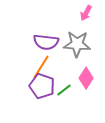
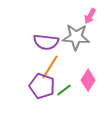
pink arrow: moved 4 px right, 3 px down
gray star: moved 1 px left, 7 px up
orange line: moved 9 px right
pink diamond: moved 2 px right, 2 px down
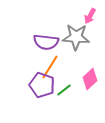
pink diamond: moved 2 px right, 1 px up; rotated 15 degrees clockwise
purple pentagon: moved 1 px up
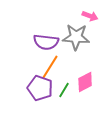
pink arrow: rotated 98 degrees counterclockwise
pink diamond: moved 5 px left, 3 px down; rotated 15 degrees clockwise
purple pentagon: moved 2 px left, 3 px down
green line: rotated 21 degrees counterclockwise
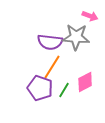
purple semicircle: moved 4 px right
orange line: moved 2 px right
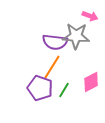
gray star: moved 1 px up
purple semicircle: moved 5 px right
pink diamond: moved 6 px right
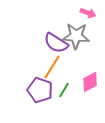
pink arrow: moved 2 px left, 3 px up
purple semicircle: moved 1 px right, 1 px down; rotated 25 degrees clockwise
pink diamond: moved 1 px left
purple pentagon: moved 2 px down
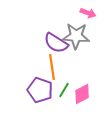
orange line: rotated 40 degrees counterclockwise
pink diamond: moved 8 px left, 12 px down
